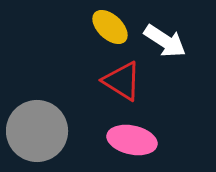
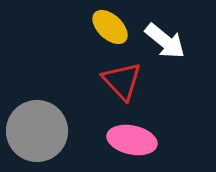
white arrow: rotated 6 degrees clockwise
red triangle: rotated 15 degrees clockwise
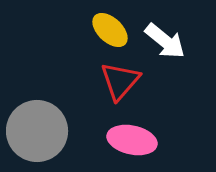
yellow ellipse: moved 3 px down
red triangle: moved 2 px left; rotated 24 degrees clockwise
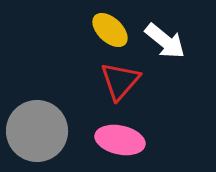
pink ellipse: moved 12 px left
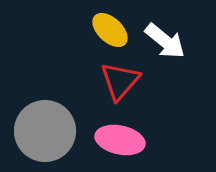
gray circle: moved 8 px right
